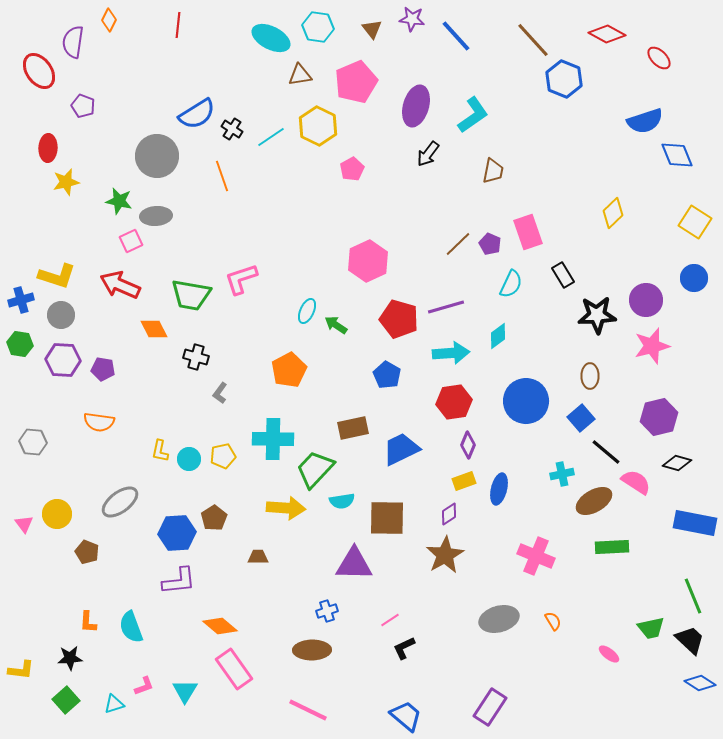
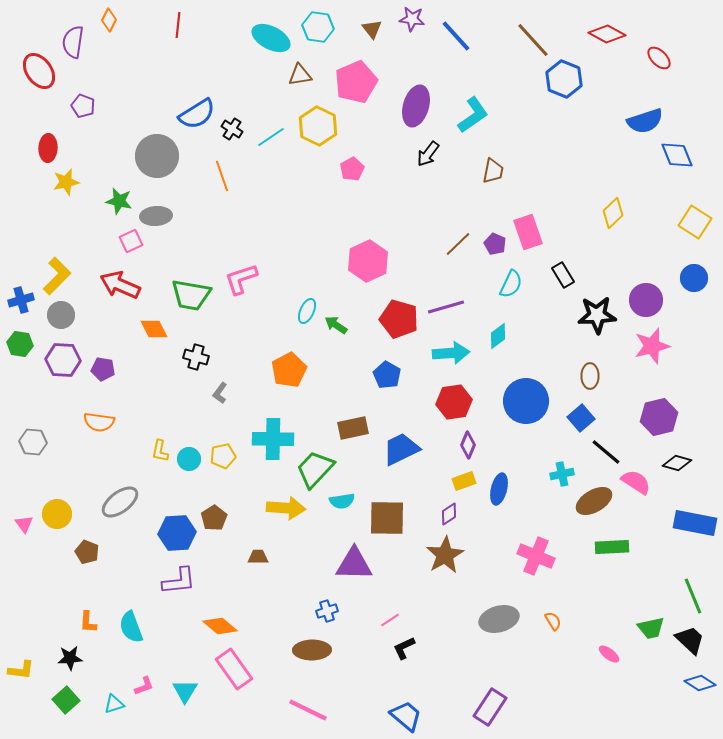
purple pentagon at (490, 244): moved 5 px right
yellow L-shape at (57, 276): rotated 63 degrees counterclockwise
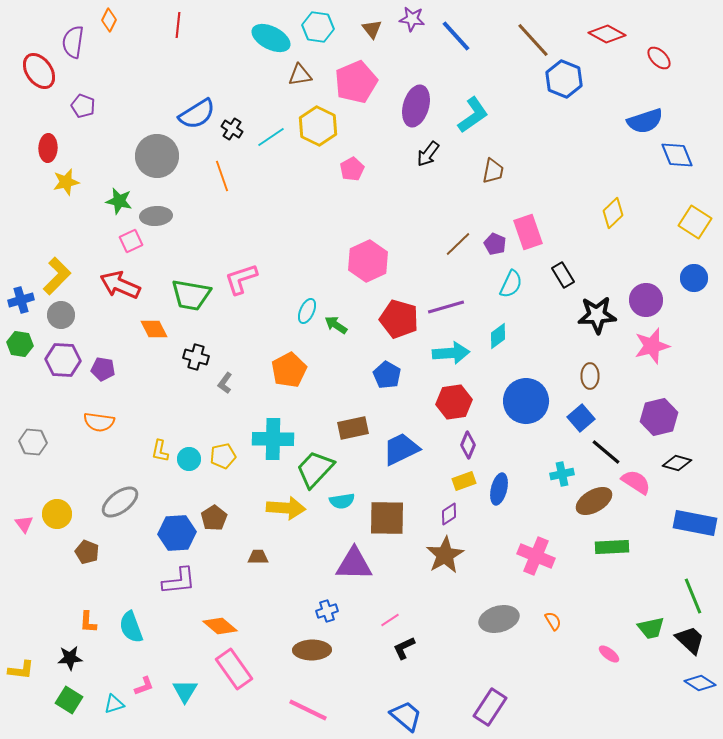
gray L-shape at (220, 393): moved 5 px right, 10 px up
green square at (66, 700): moved 3 px right; rotated 16 degrees counterclockwise
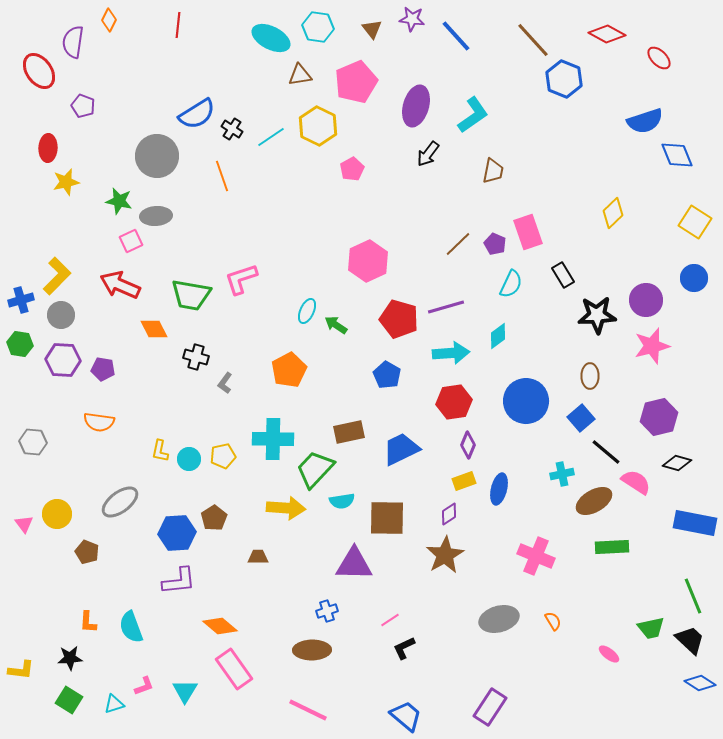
brown rectangle at (353, 428): moved 4 px left, 4 px down
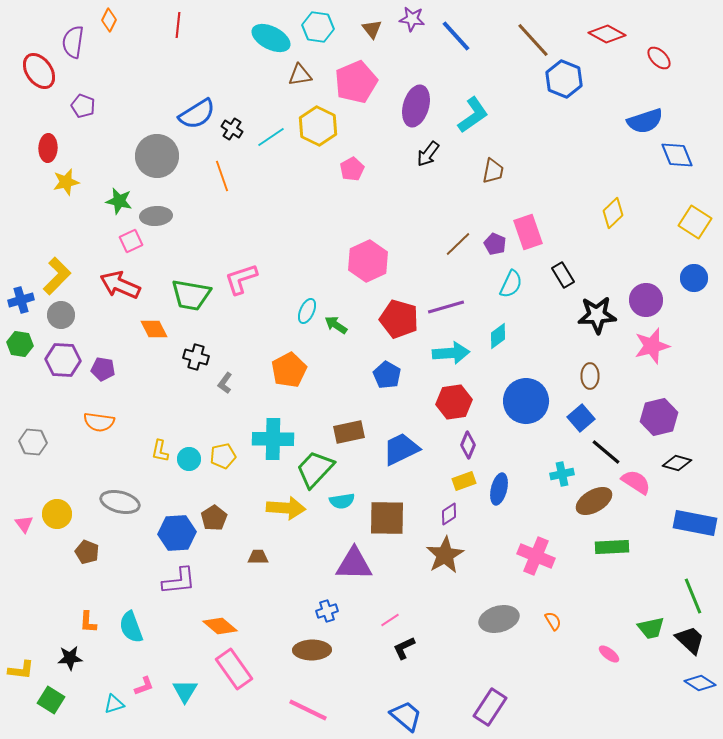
gray ellipse at (120, 502): rotated 51 degrees clockwise
green square at (69, 700): moved 18 px left
